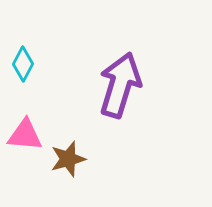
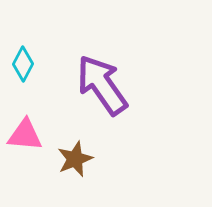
purple arrow: moved 18 px left; rotated 52 degrees counterclockwise
brown star: moved 7 px right; rotated 6 degrees counterclockwise
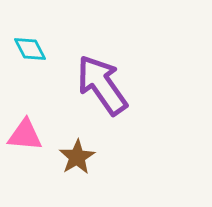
cyan diamond: moved 7 px right, 15 px up; rotated 56 degrees counterclockwise
brown star: moved 2 px right, 2 px up; rotated 9 degrees counterclockwise
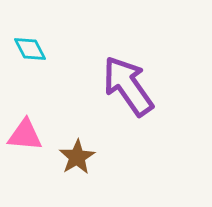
purple arrow: moved 26 px right, 1 px down
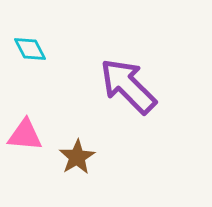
purple arrow: rotated 10 degrees counterclockwise
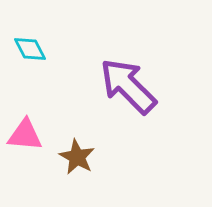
brown star: rotated 12 degrees counterclockwise
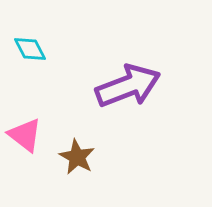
purple arrow: rotated 114 degrees clockwise
pink triangle: rotated 33 degrees clockwise
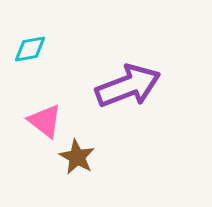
cyan diamond: rotated 72 degrees counterclockwise
pink triangle: moved 20 px right, 14 px up
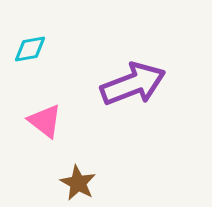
purple arrow: moved 5 px right, 2 px up
brown star: moved 1 px right, 26 px down
